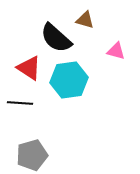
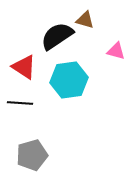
black semicircle: moved 1 px right, 2 px up; rotated 104 degrees clockwise
red triangle: moved 5 px left, 1 px up
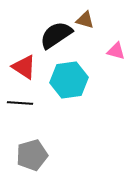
black semicircle: moved 1 px left, 1 px up
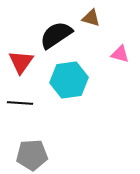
brown triangle: moved 6 px right, 2 px up
pink triangle: moved 4 px right, 3 px down
red triangle: moved 3 px left, 5 px up; rotated 32 degrees clockwise
gray pentagon: rotated 12 degrees clockwise
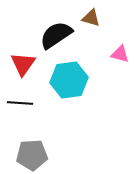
red triangle: moved 2 px right, 2 px down
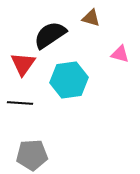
black semicircle: moved 6 px left
